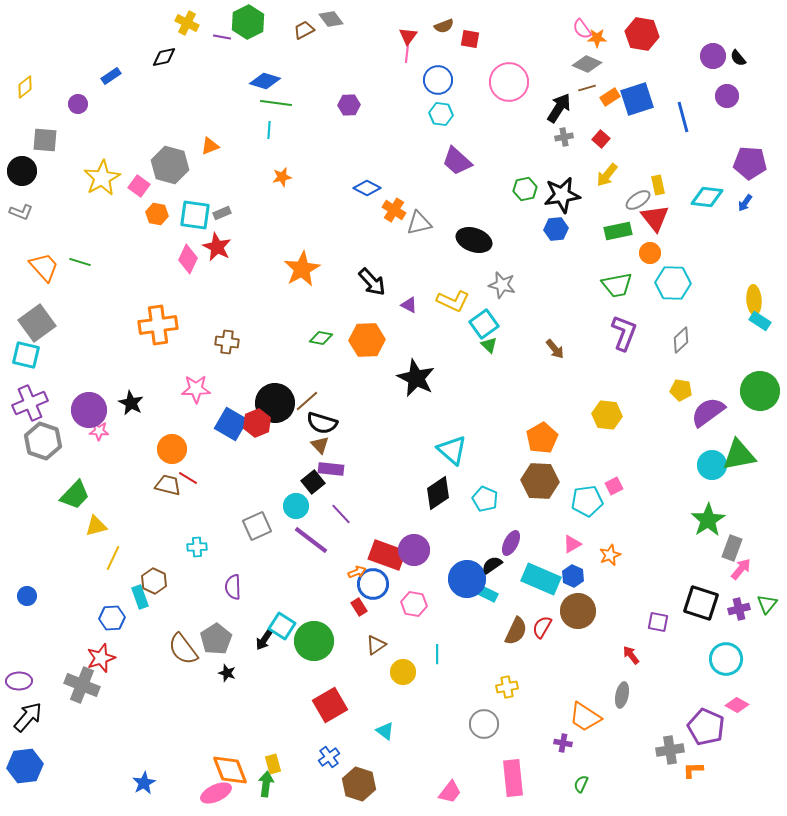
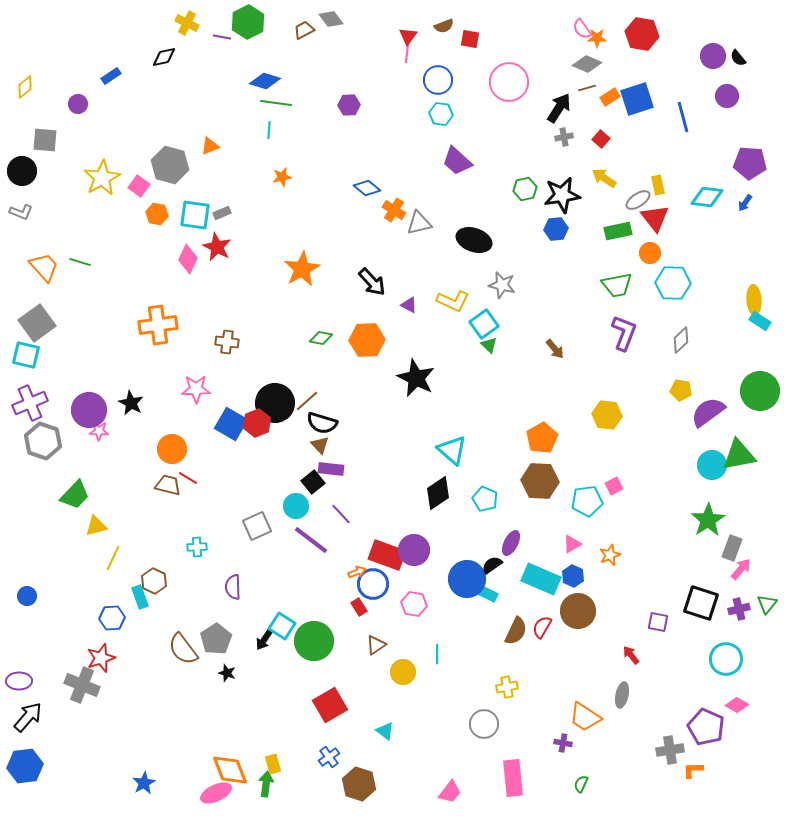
yellow arrow at (607, 175): moved 3 px left, 3 px down; rotated 85 degrees clockwise
blue diamond at (367, 188): rotated 12 degrees clockwise
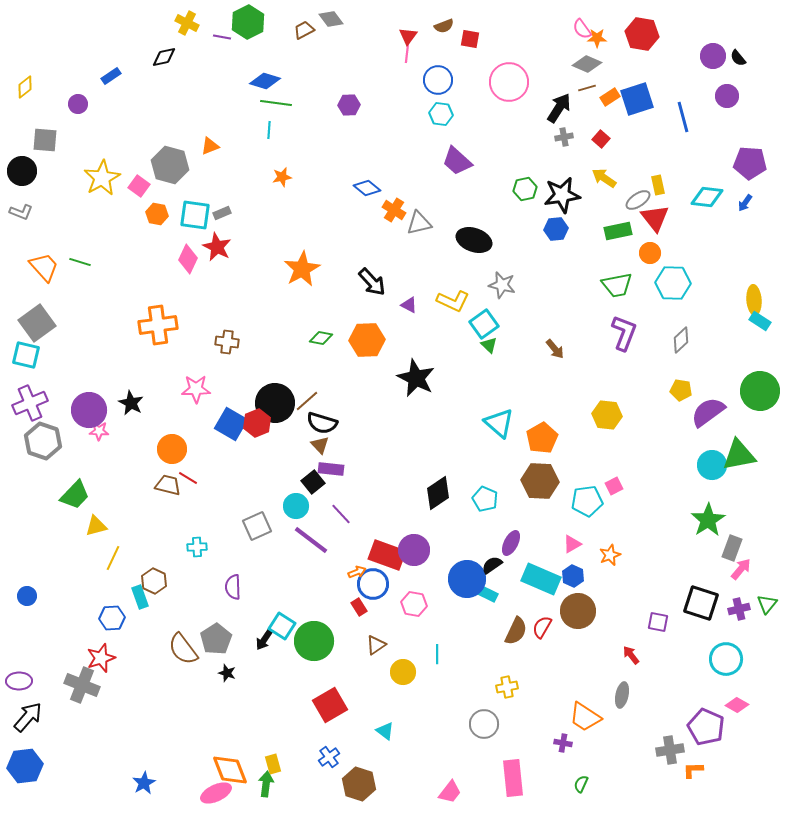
cyan triangle at (452, 450): moved 47 px right, 27 px up
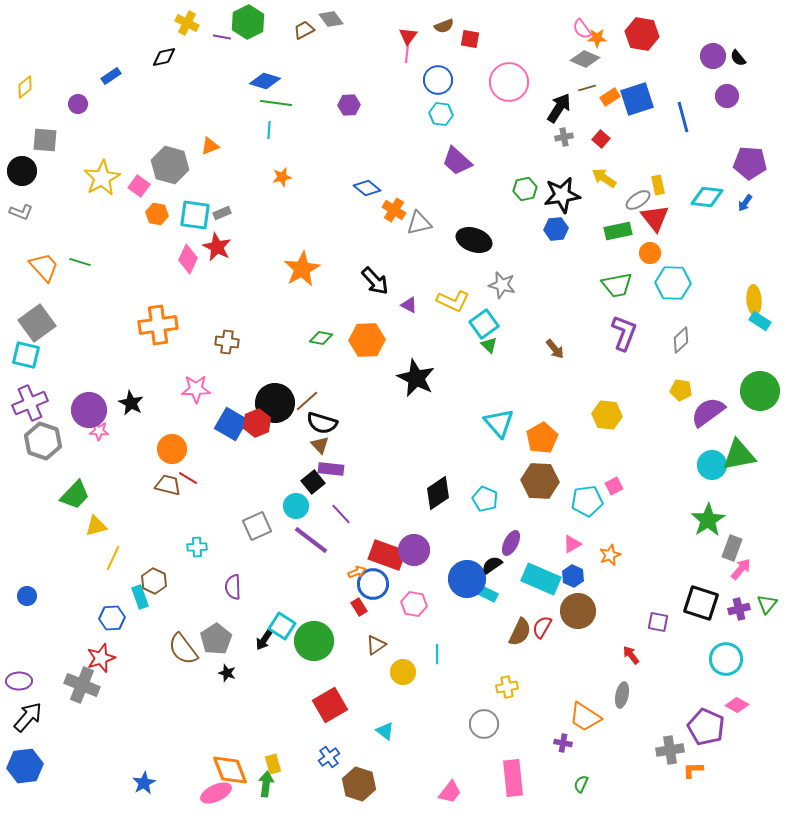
gray diamond at (587, 64): moved 2 px left, 5 px up
black arrow at (372, 282): moved 3 px right, 1 px up
cyan triangle at (499, 423): rotated 8 degrees clockwise
brown semicircle at (516, 631): moved 4 px right, 1 px down
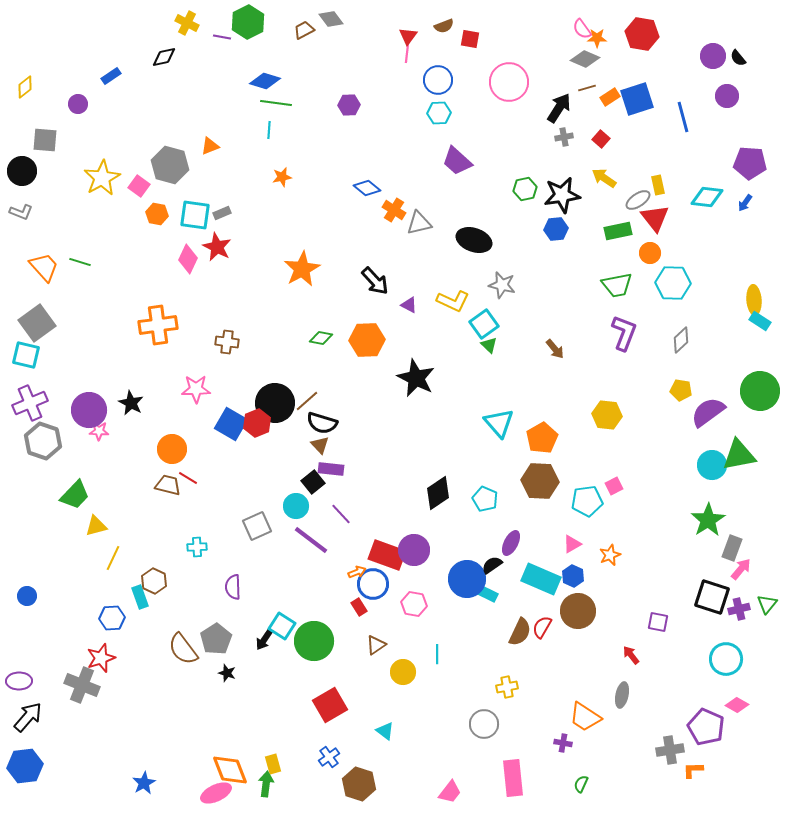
cyan hexagon at (441, 114): moved 2 px left, 1 px up; rotated 10 degrees counterclockwise
black square at (701, 603): moved 11 px right, 6 px up
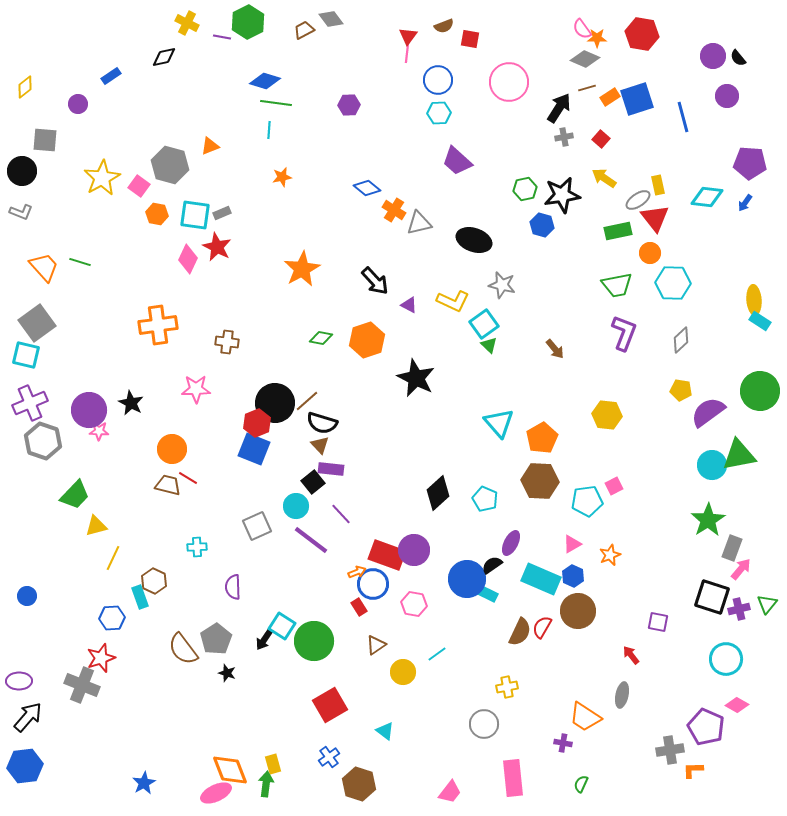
blue hexagon at (556, 229): moved 14 px left, 4 px up; rotated 20 degrees clockwise
orange hexagon at (367, 340): rotated 16 degrees counterclockwise
blue square at (231, 424): moved 23 px right, 25 px down; rotated 8 degrees counterclockwise
black diamond at (438, 493): rotated 8 degrees counterclockwise
cyan line at (437, 654): rotated 54 degrees clockwise
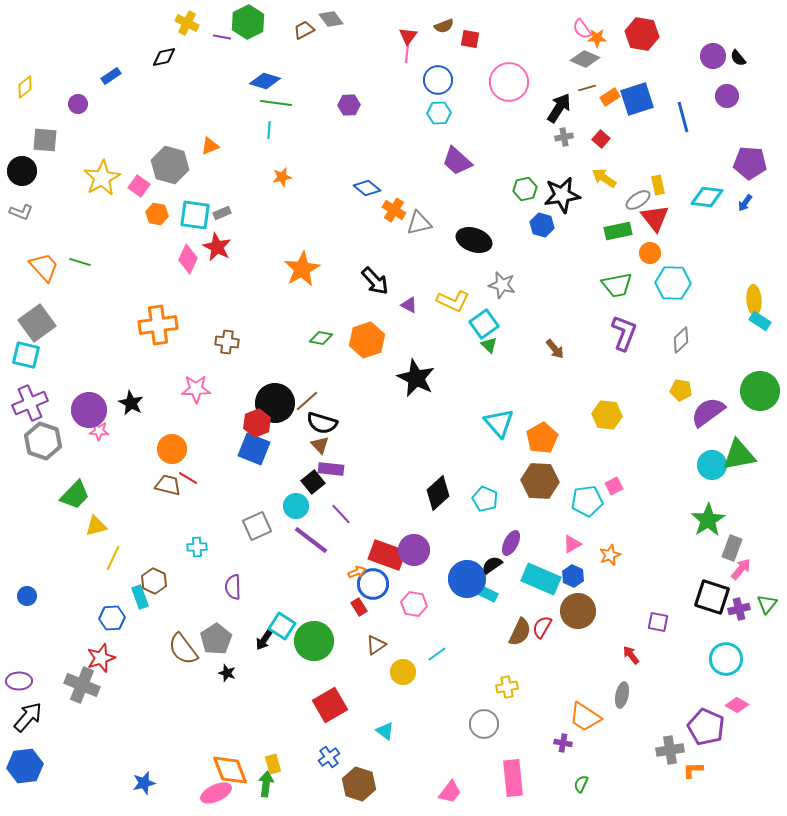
blue star at (144, 783): rotated 15 degrees clockwise
